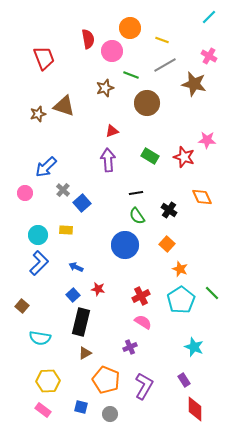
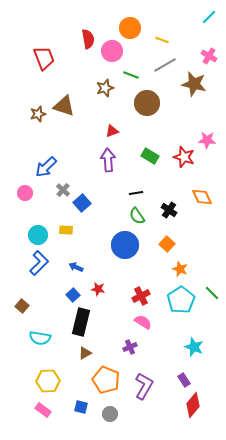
red diamond at (195, 409): moved 2 px left, 4 px up; rotated 40 degrees clockwise
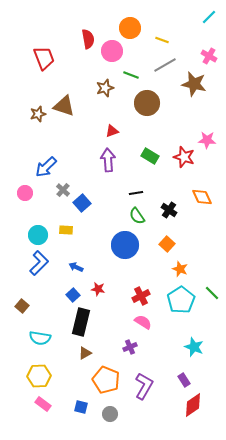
yellow hexagon at (48, 381): moved 9 px left, 5 px up
red diamond at (193, 405): rotated 15 degrees clockwise
pink rectangle at (43, 410): moved 6 px up
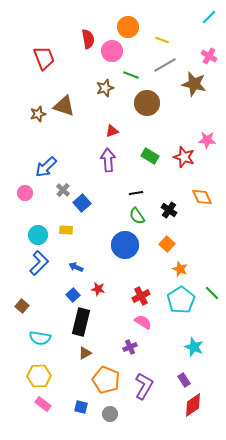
orange circle at (130, 28): moved 2 px left, 1 px up
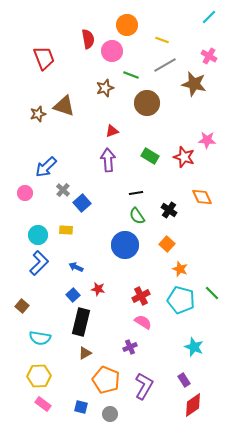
orange circle at (128, 27): moved 1 px left, 2 px up
cyan pentagon at (181, 300): rotated 24 degrees counterclockwise
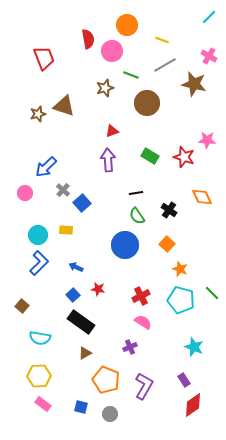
black rectangle at (81, 322): rotated 68 degrees counterclockwise
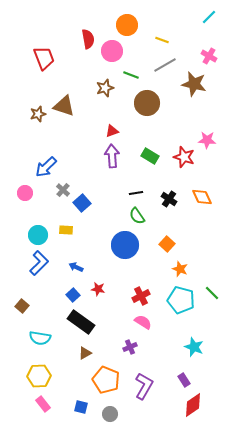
purple arrow at (108, 160): moved 4 px right, 4 px up
black cross at (169, 210): moved 11 px up
pink rectangle at (43, 404): rotated 14 degrees clockwise
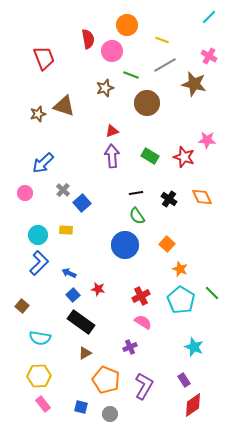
blue arrow at (46, 167): moved 3 px left, 4 px up
blue arrow at (76, 267): moved 7 px left, 6 px down
cyan pentagon at (181, 300): rotated 16 degrees clockwise
